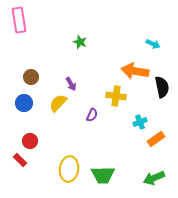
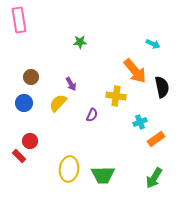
green star: rotated 24 degrees counterclockwise
orange arrow: rotated 140 degrees counterclockwise
red rectangle: moved 1 px left, 4 px up
green arrow: rotated 35 degrees counterclockwise
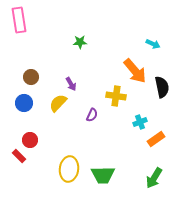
red circle: moved 1 px up
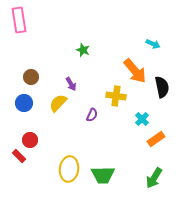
green star: moved 3 px right, 8 px down; rotated 24 degrees clockwise
cyan cross: moved 2 px right, 3 px up; rotated 24 degrees counterclockwise
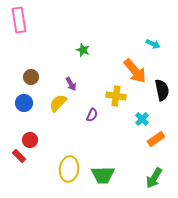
black semicircle: moved 3 px down
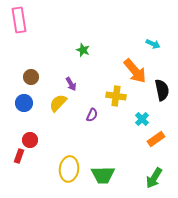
red rectangle: rotated 64 degrees clockwise
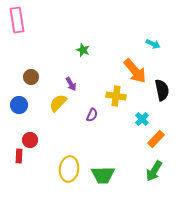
pink rectangle: moved 2 px left
blue circle: moved 5 px left, 2 px down
orange rectangle: rotated 12 degrees counterclockwise
red rectangle: rotated 16 degrees counterclockwise
green arrow: moved 7 px up
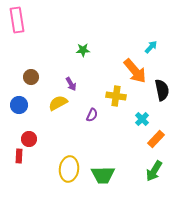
cyan arrow: moved 2 px left, 3 px down; rotated 72 degrees counterclockwise
green star: rotated 24 degrees counterclockwise
yellow semicircle: rotated 18 degrees clockwise
red circle: moved 1 px left, 1 px up
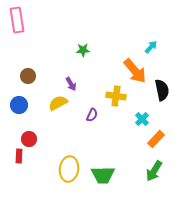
brown circle: moved 3 px left, 1 px up
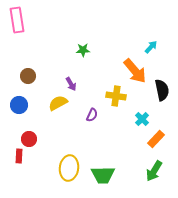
yellow ellipse: moved 1 px up
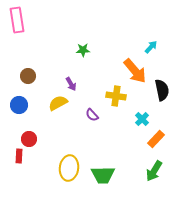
purple semicircle: rotated 112 degrees clockwise
